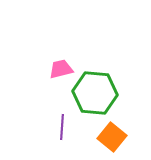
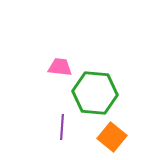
pink trapezoid: moved 1 px left, 2 px up; rotated 20 degrees clockwise
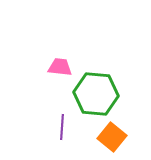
green hexagon: moved 1 px right, 1 px down
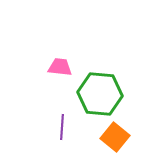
green hexagon: moved 4 px right
orange square: moved 3 px right
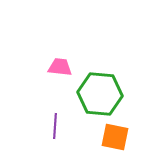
purple line: moved 7 px left, 1 px up
orange square: rotated 28 degrees counterclockwise
